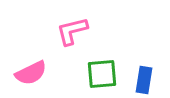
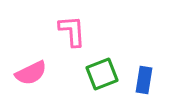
pink L-shape: rotated 100 degrees clockwise
green square: rotated 16 degrees counterclockwise
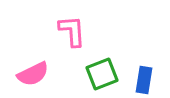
pink semicircle: moved 2 px right, 1 px down
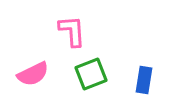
green square: moved 11 px left
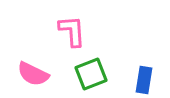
pink semicircle: rotated 52 degrees clockwise
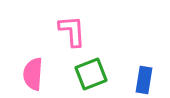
pink semicircle: rotated 68 degrees clockwise
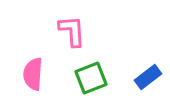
green square: moved 4 px down
blue rectangle: moved 4 px right, 3 px up; rotated 44 degrees clockwise
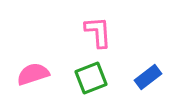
pink L-shape: moved 26 px right, 1 px down
pink semicircle: rotated 68 degrees clockwise
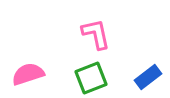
pink L-shape: moved 2 px left, 2 px down; rotated 8 degrees counterclockwise
pink semicircle: moved 5 px left
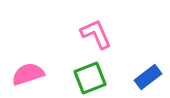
pink L-shape: rotated 12 degrees counterclockwise
green square: moved 1 px left
